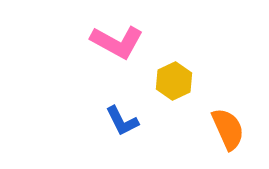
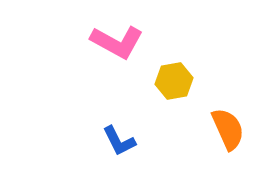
yellow hexagon: rotated 15 degrees clockwise
blue L-shape: moved 3 px left, 20 px down
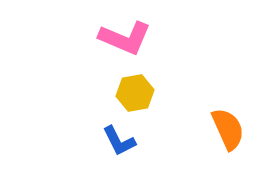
pink L-shape: moved 8 px right, 4 px up; rotated 6 degrees counterclockwise
yellow hexagon: moved 39 px left, 12 px down
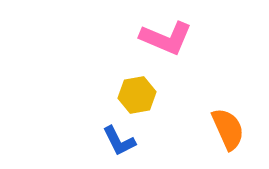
pink L-shape: moved 41 px right
yellow hexagon: moved 2 px right, 2 px down
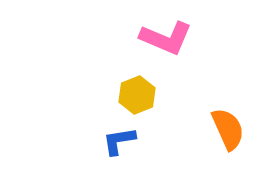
yellow hexagon: rotated 12 degrees counterclockwise
blue L-shape: rotated 108 degrees clockwise
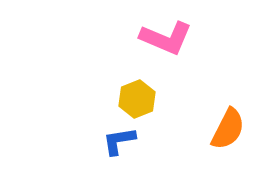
yellow hexagon: moved 4 px down
orange semicircle: rotated 51 degrees clockwise
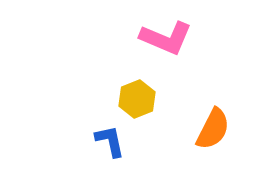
orange semicircle: moved 15 px left
blue L-shape: moved 9 px left; rotated 87 degrees clockwise
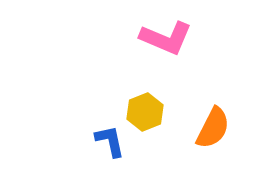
yellow hexagon: moved 8 px right, 13 px down
orange semicircle: moved 1 px up
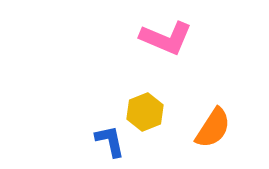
orange semicircle: rotated 6 degrees clockwise
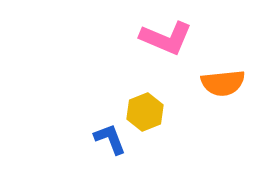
orange semicircle: moved 10 px right, 45 px up; rotated 51 degrees clockwise
blue L-shape: moved 2 px up; rotated 9 degrees counterclockwise
